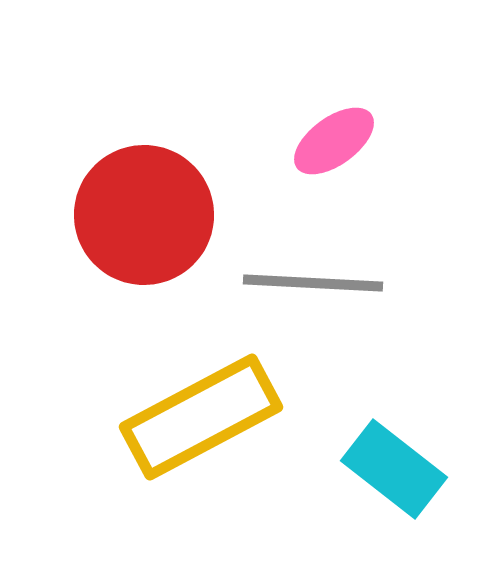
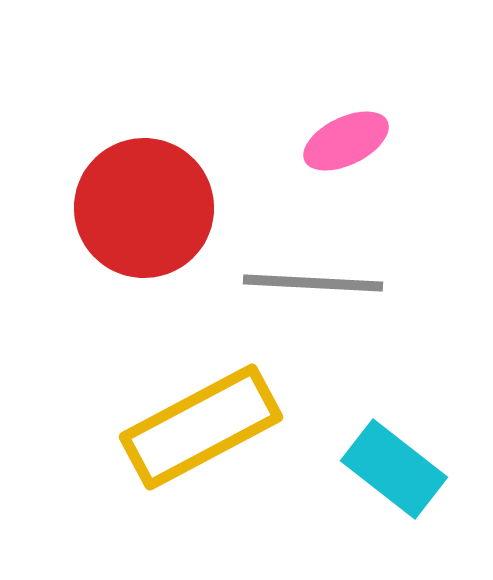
pink ellipse: moved 12 px right; rotated 10 degrees clockwise
red circle: moved 7 px up
yellow rectangle: moved 10 px down
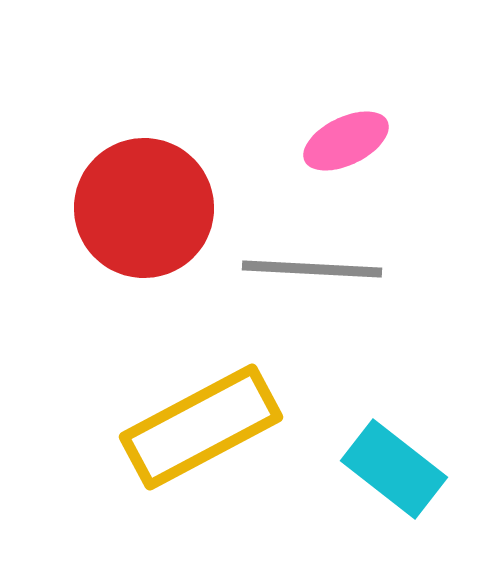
gray line: moved 1 px left, 14 px up
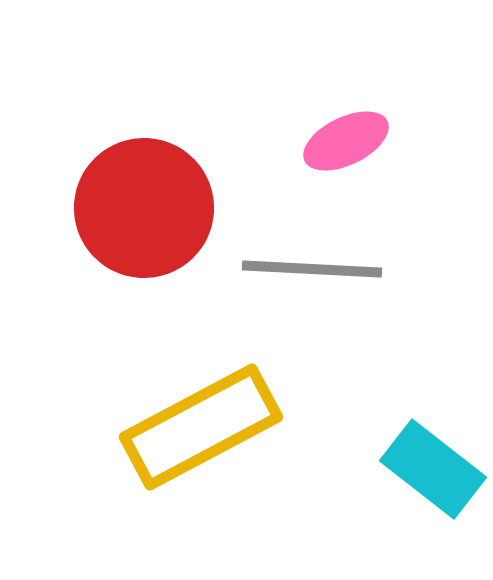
cyan rectangle: moved 39 px right
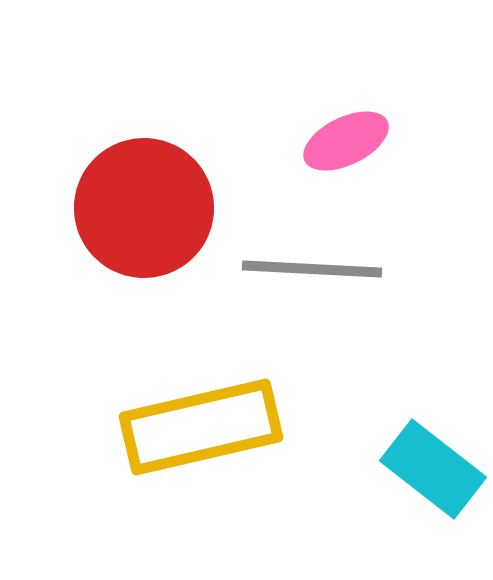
yellow rectangle: rotated 15 degrees clockwise
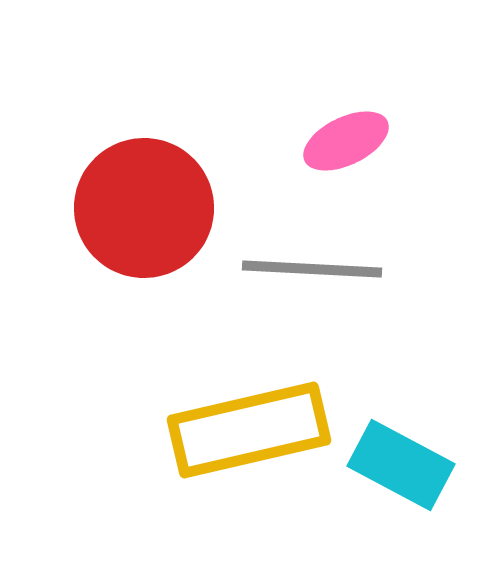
yellow rectangle: moved 48 px right, 3 px down
cyan rectangle: moved 32 px left, 4 px up; rotated 10 degrees counterclockwise
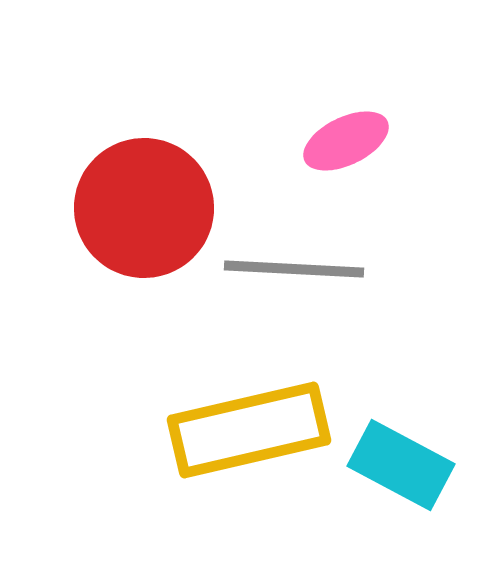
gray line: moved 18 px left
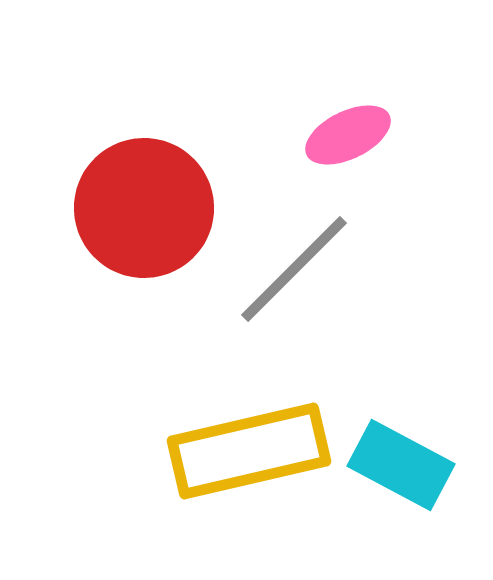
pink ellipse: moved 2 px right, 6 px up
gray line: rotated 48 degrees counterclockwise
yellow rectangle: moved 21 px down
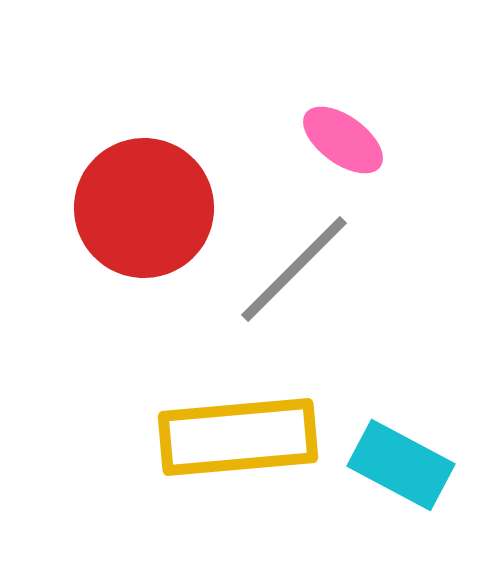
pink ellipse: moved 5 px left, 5 px down; rotated 62 degrees clockwise
yellow rectangle: moved 11 px left, 14 px up; rotated 8 degrees clockwise
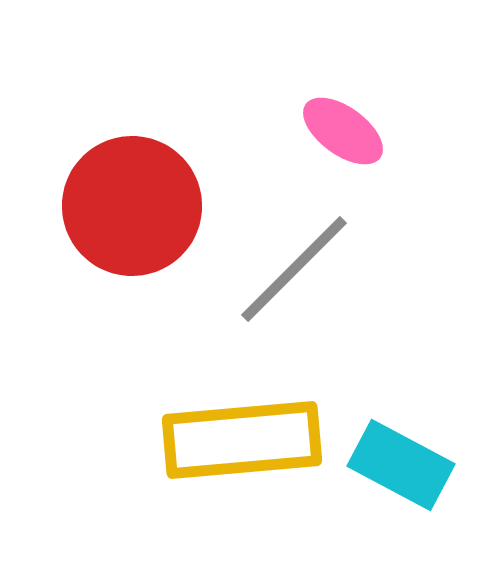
pink ellipse: moved 9 px up
red circle: moved 12 px left, 2 px up
yellow rectangle: moved 4 px right, 3 px down
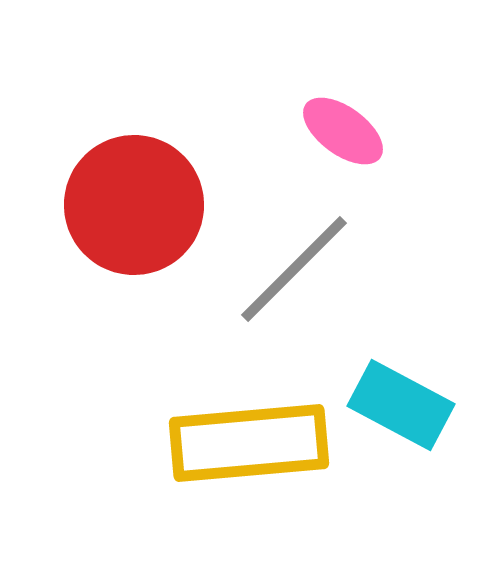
red circle: moved 2 px right, 1 px up
yellow rectangle: moved 7 px right, 3 px down
cyan rectangle: moved 60 px up
